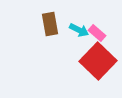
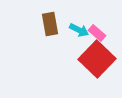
red square: moved 1 px left, 2 px up
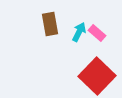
cyan arrow: moved 2 px down; rotated 90 degrees counterclockwise
red square: moved 17 px down
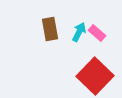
brown rectangle: moved 5 px down
red square: moved 2 px left
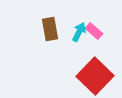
pink rectangle: moved 3 px left, 2 px up
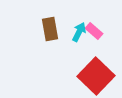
red square: moved 1 px right
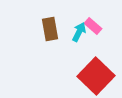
pink rectangle: moved 1 px left, 5 px up
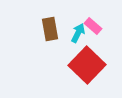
cyan arrow: moved 1 px left, 1 px down
red square: moved 9 px left, 11 px up
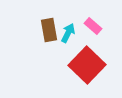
brown rectangle: moved 1 px left, 1 px down
cyan arrow: moved 10 px left
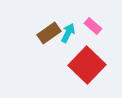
brown rectangle: moved 3 px down; rotated 65 degrees clockwise
